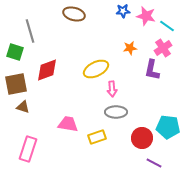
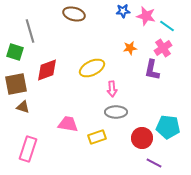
yellow ellipse: moved 4 px left, 1 px up
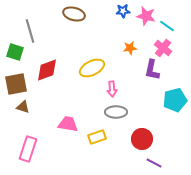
pink cross: rotated 18 degrees counterclockwise
cyan pentagon: moved 7 px right, 27 px up; rotated 20 degrees counterclockwise
red circle: moved 1 px down
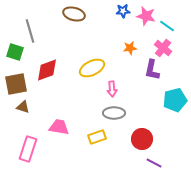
gray ellipse: moved 2 px left, 1 px down
pink trapezoid: moved 9 px left, 3 px down
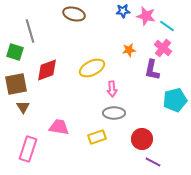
orange star: moved 1 px left, 2 px down
brown triangle: rotated 40 degrees clockwise
purple line: moved 1 px left, 1 px up
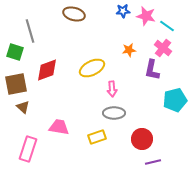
brown triangle: rotated 16 degrees counterclockwise
purple line: rotated 42 degrees counterclockwise
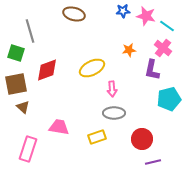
green square: moved 1 px right, 1 px down
cyan pentagon: moved 6 px left, 1 px up
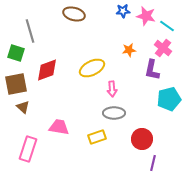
purple line: moved 1 px down; rotated 63 degrees counterclockwise
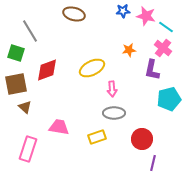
cyan line: moved 1 px left, 1 px down
gray line: rotated 15 degrees counterclockwise
brown triangle: moved 2 px right
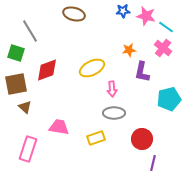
purple L-shape: moved 10 px left, 2 px down
yellow rectangle: moved 1 px left, 1 px down
